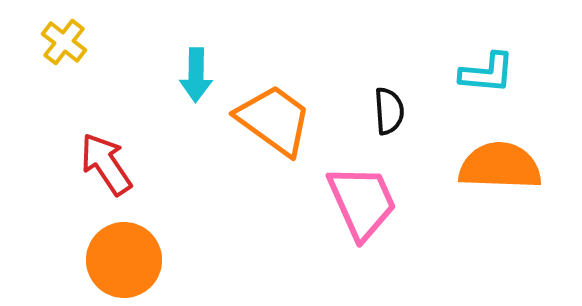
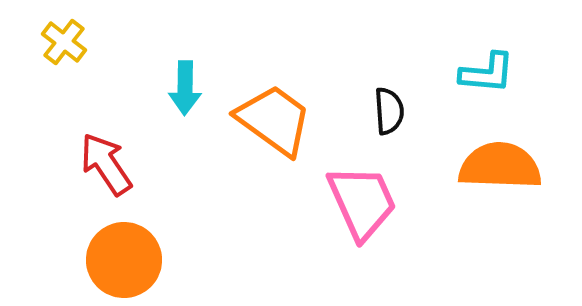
cyan arrow: moved 11 px left, 13 px down
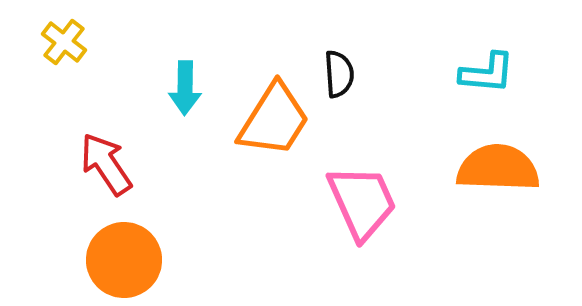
black semicircle: moved 50 px left, 37 px up
orange trapezoid: rotated 86 degrees clockwise
orange semicircle: moved 2 px left, 2 px down
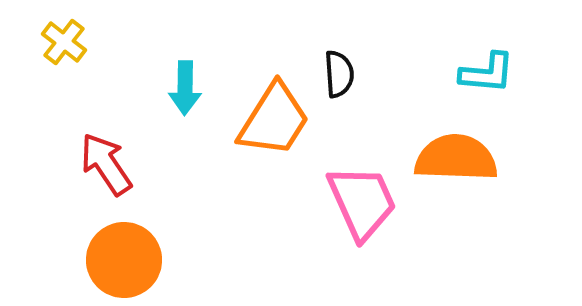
orange semicircle: moved 42 px left, 10 px up
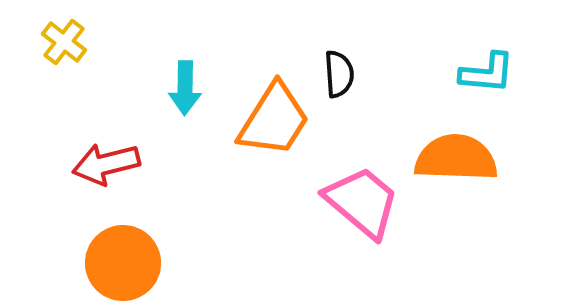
red arrow: rotated 70 degrees counterclockwise
pink trapezoid: rotated 26 degrees counterclockwise
orange circle: moved 1 px left, 3 px down
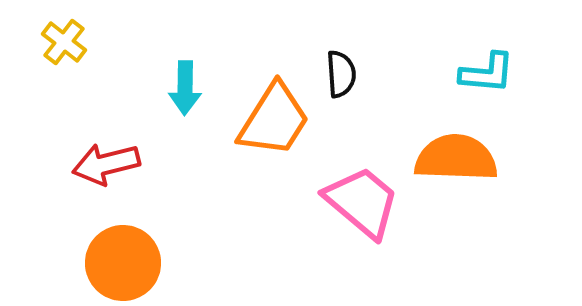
black semicircle: moved 2 px right
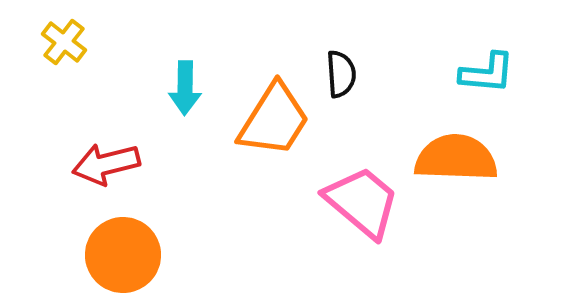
orange circle: moved 8 px up
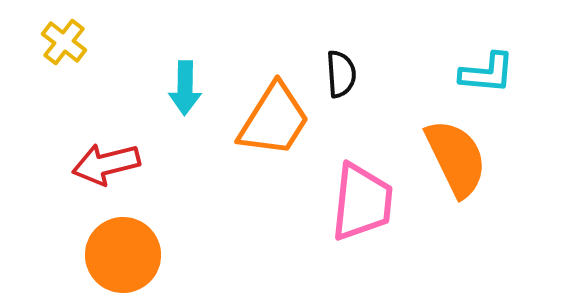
orange semicircle: rotated 62 degrees clockwise
pink trapezoid: rotated 56 degrees clockwise
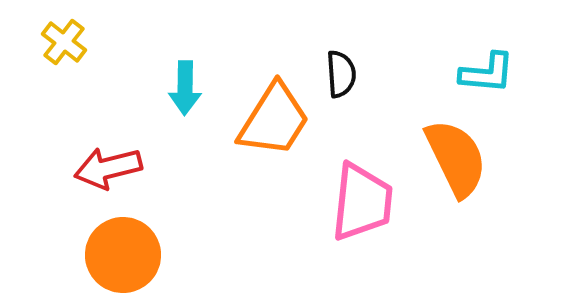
red arrow: moved 2 px right, 4 px down
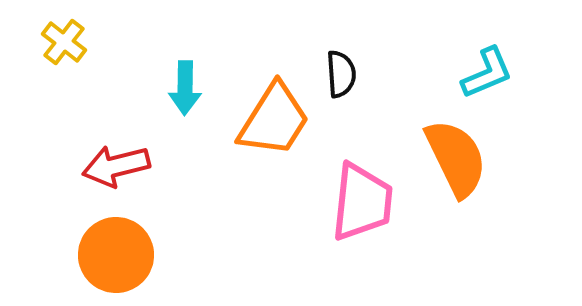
cyan L-shape: rotated 28 degrees counterclockwise
red arrow: moved 8 px right, 2 px up
orange circle: moved 7 px left
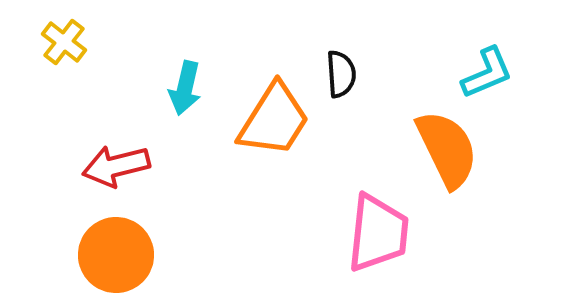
cyan arrow: rotated 12 degrees clockwise
orange semicircle: moved 9 px left, 9 px up
pink trapezoid: moved 16 px right, 31 px down
